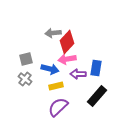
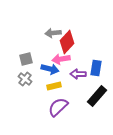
pink arrow: moved 6 px left
yellow rectangle: moved 2 px left
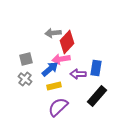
blue arrow: rotated 54 degrees counterclockwise
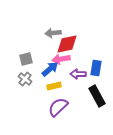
red diamond: moved 2 px down; rotated 35 degrees clockwise
black rectangle: rotated 70 degrees counterclockwise
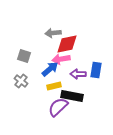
gray square: moved 2 px left, 3 px up; rotated 32 degrees clockwise
blue rectangle: moved 2 px down
gray cross: moved 4 px left, 2 px down
black rectangle: moved 25 px left; rotated 50 degrees counterclockwise
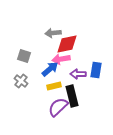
black rectangle: rotated 65 degrees clockwise
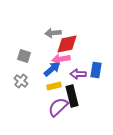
blue arrow: moved 2 px right
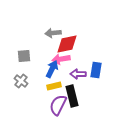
gray square: rotated 24 degrees counterclockwise
blue arrow: rotated 24 degrees counterclockwise
purple semicircle: moved 2 px up; rotated 20 degrees counterclockwise
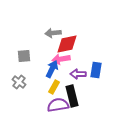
gray cross: moved 2 px left, 1 px down
yellow rectangle: moved 1 px down; rotated 48 degrees counterclockwise
purple semicircle: rotated 55 degrees clockwise
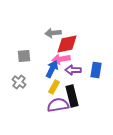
purple arrow: moved 5 px left, 4 px up
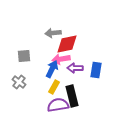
purple arrow: moved 2 px right, 2 px up
